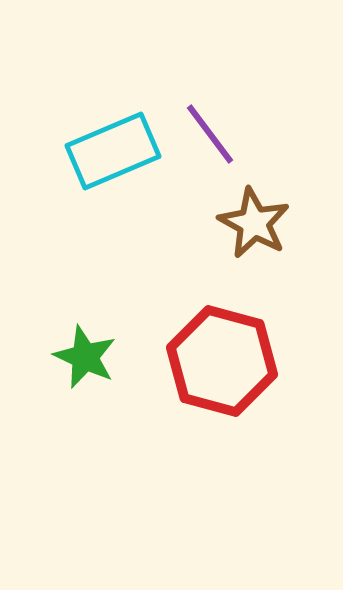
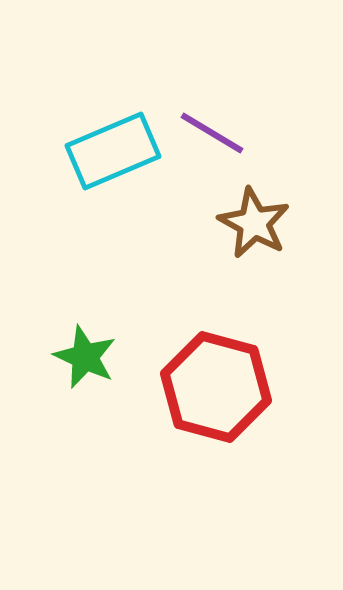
purple line: moved 2 px right, 1 px up; rotated 22 degrees counterclockwise
red hexagon: moved 6 px left, 26 px down
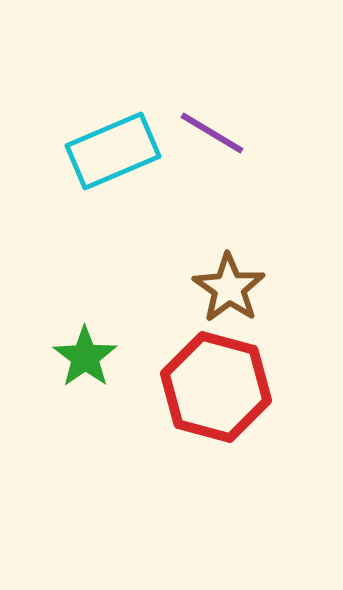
brown star: moved 25 px left, 65 px down; rotated 6 degrees clockwise
green star: rotated 12 degrees clockwise
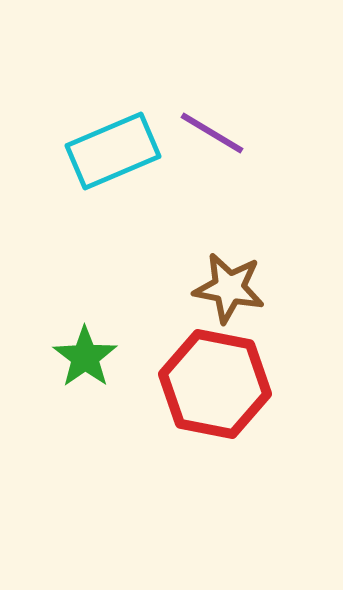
brown star: rotated 24 degrees counterclockwise
red hexagon: moved 1 px left, 3 px up; rotated 4 degrees counterclockwise
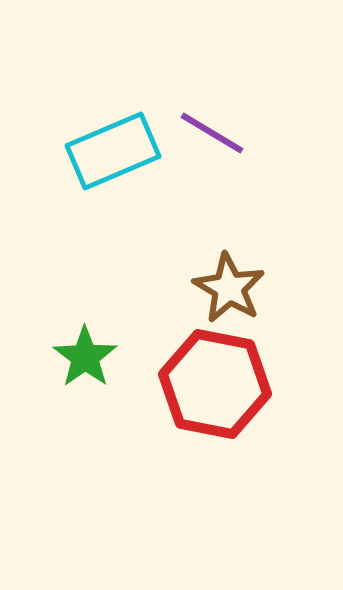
brown star: rotated 20 degrees clockwise
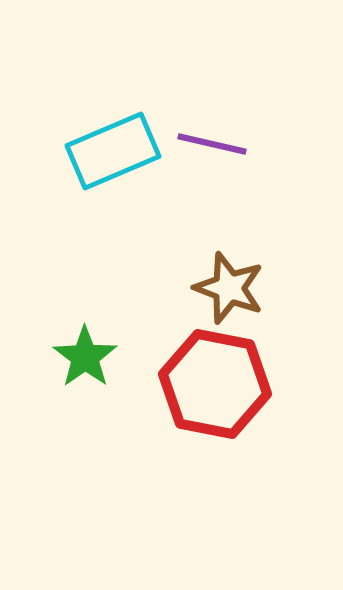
purple line: moved 11 px down; rotated 18 degrees counterclockwise
brown star: rotated 10 degrees counterclockwise
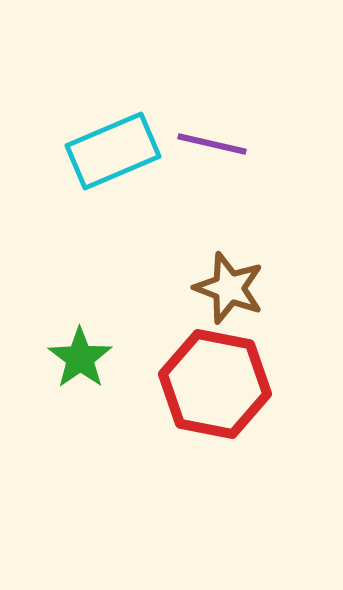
green star: moved 5 px left, 1 px down
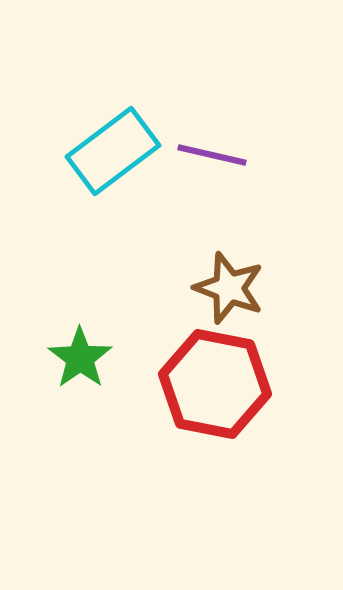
purple line: moved 11 px down
cyan rectangle: rotated 14 degrees counterclockwise
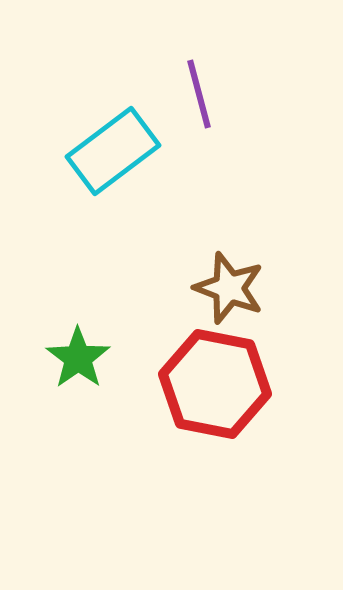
purple line: moved 13 px left, 61 px up; rotated 62 degrees clockwise
green star: moved 2 px left
